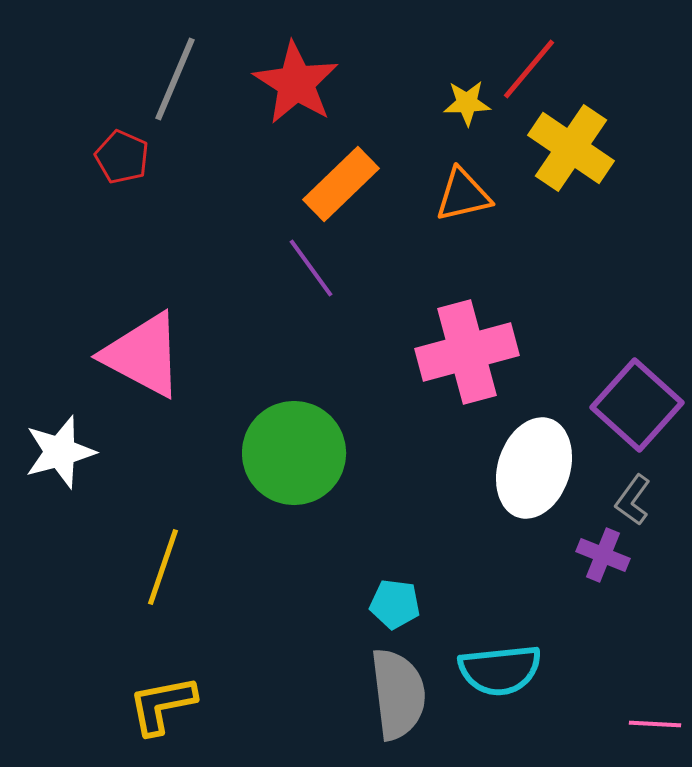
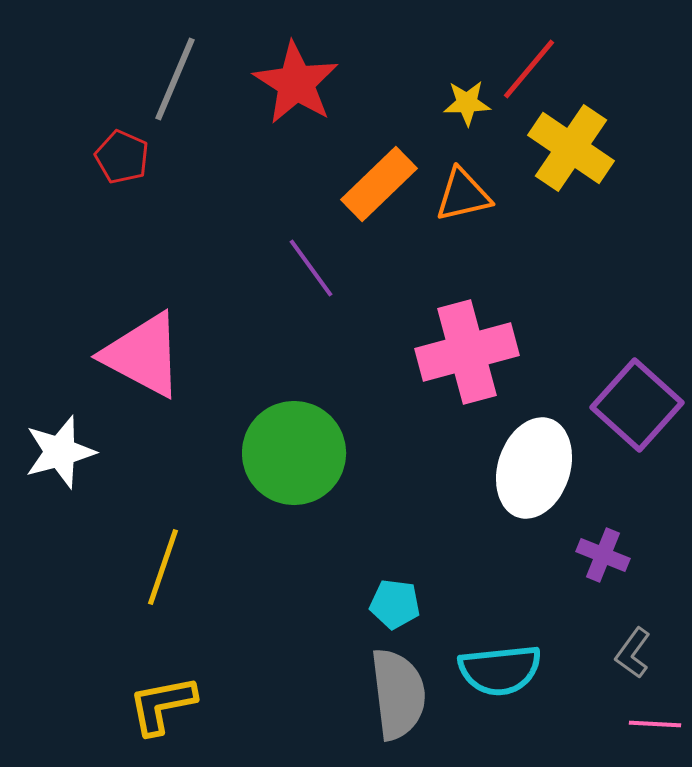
orange rectangle: moved 38 px right
gray L-shape: moved 153 px down
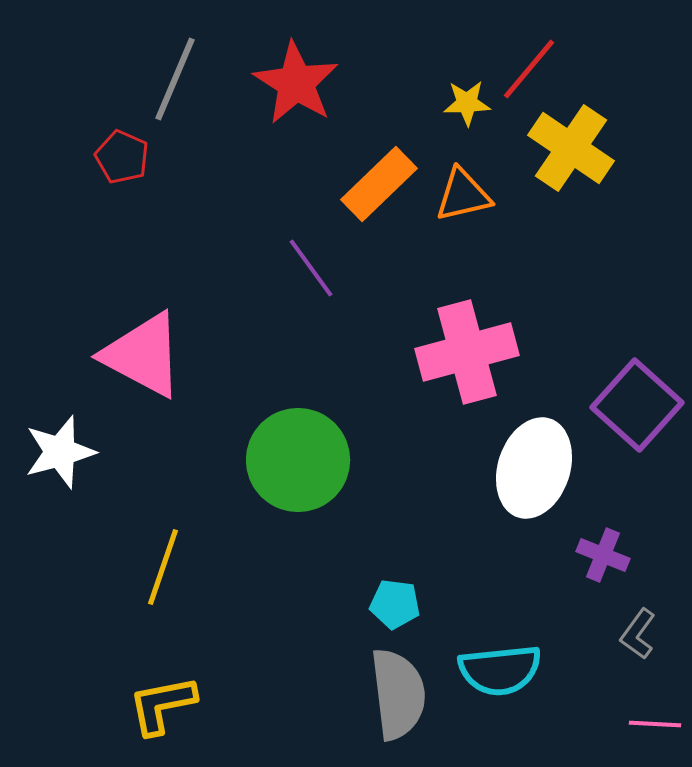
green circle: moved 4 px right, 7 px down
gray L-shape: moved 5 px right, 19 px up
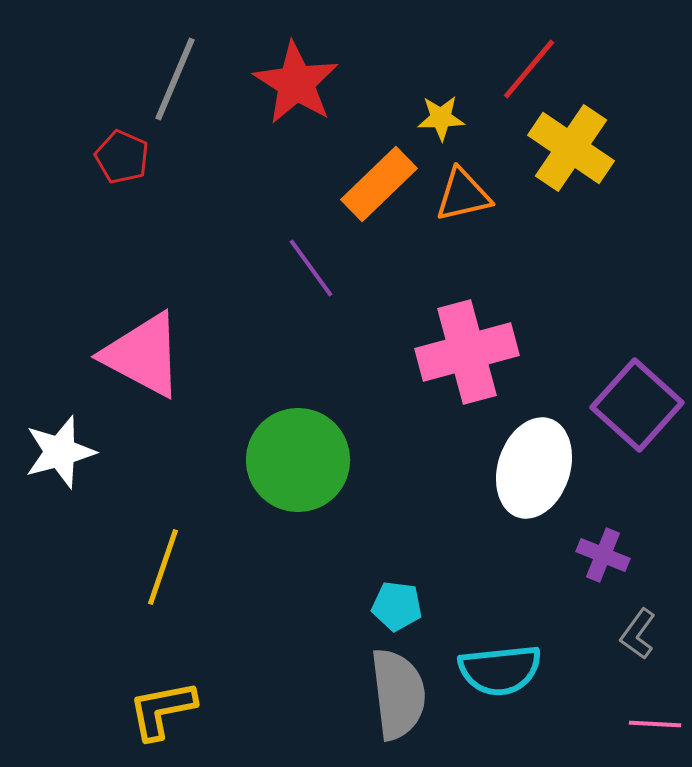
yellow star: moved 26 px left, 15 px down
cyan pentagon: moved 2 px right, 2 px down
yellow L-shape: moved 5 px down
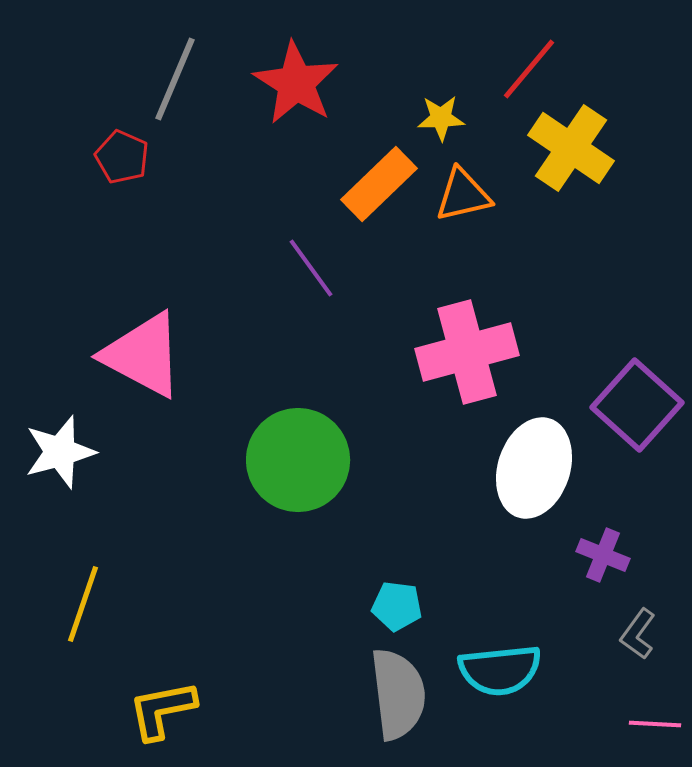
yellow line: moved 80 px left, 37 px down
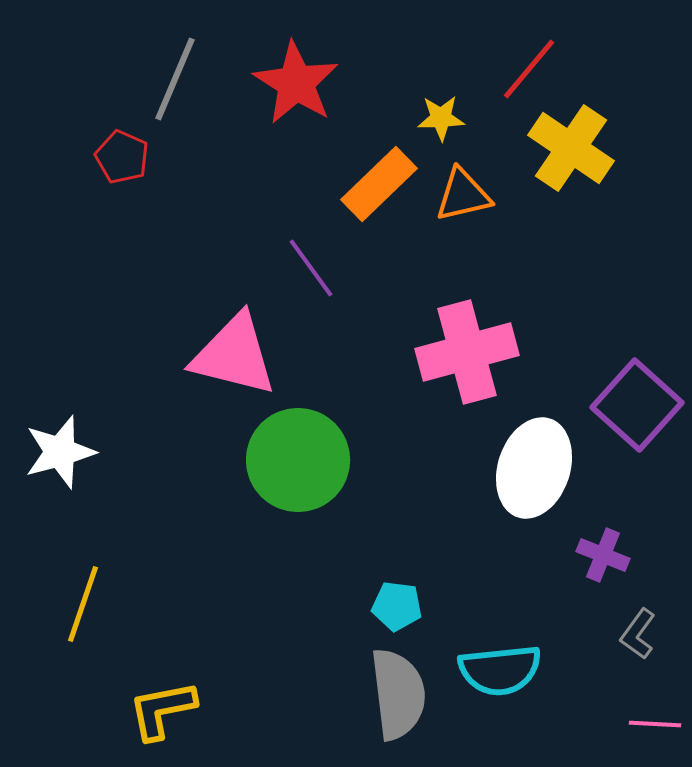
pink triangle: moved 91 px right; rotated 14 degrees counterclockwise
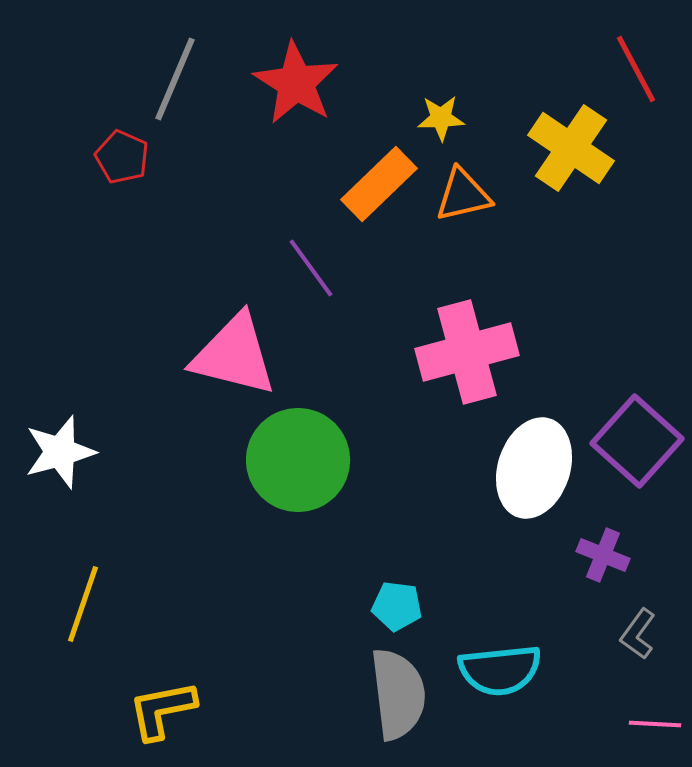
red line: moved 107 px right; rotated 68 degrees counterclockwise
purple square: moved 36 px down
